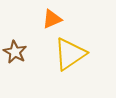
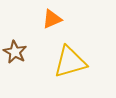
yellow triangle: moved 8 px down; rotated 18 degrees clockwise
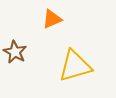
yellow triangle: moved 5 px right, 4 px down
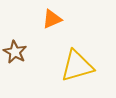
yellow triangle: moved 2 px right
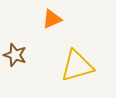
brown star: moved 3 px down; rotated 10 degrees counterclockwise
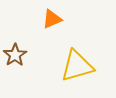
brown star: rotated 20 degrees clockwise
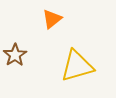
orange triangle: rotated 15 degrees counterclockwise
